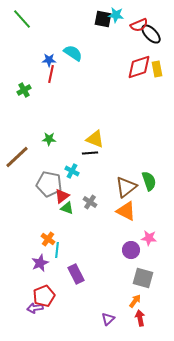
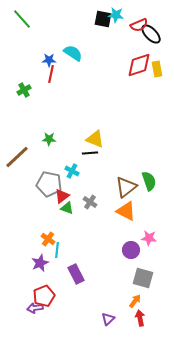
red diamond: moved 2 px up
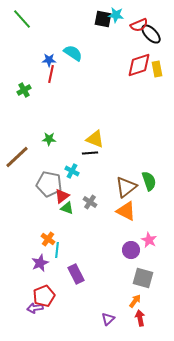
pink star: moved 2 px down; rotated 21 degrees clockwise
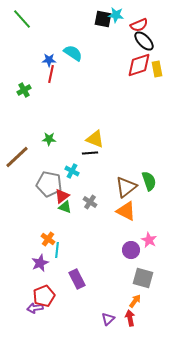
black ellipse: moved 7 px left, 7 px down
green triangle: moved 2 px left, 1 px up
purple rectangle: moved 1 px right, 5 px down
red arrow: moved 10 px left
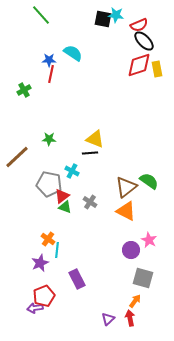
green line: moved 19 px right, 4 px up
green semicircle: rotated 36 degrees counterclockwise
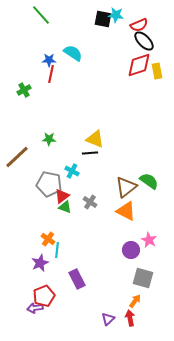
yellow rectangle: moved 2 px down
